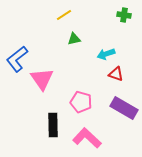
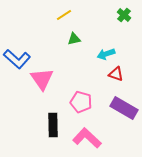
green cross: rotated 32 degrees clockwise
blue L-shape: rotated 100 degrees counterclockwise
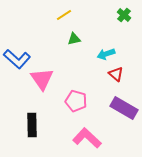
red triangle: rotated 21 degrees clockwise
pink pentagon: moved 5 px left, 1 px up
black rectangle: moved 21 px left
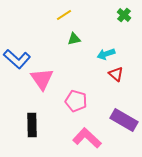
purple rectangle: moved 12 px down
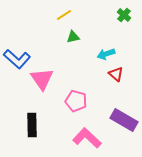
green triangle: moved 1 px left, 2 px up
